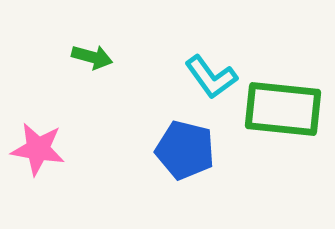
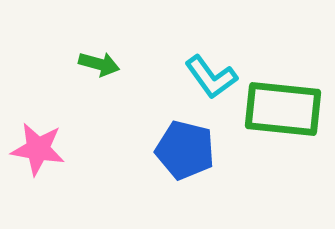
green arrow: moved 7 px right, 7 px down
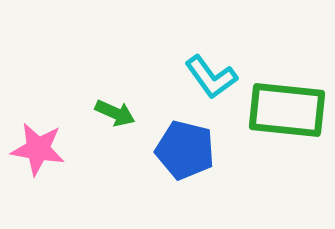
green arrow: moved 16 px right, 49 px down; rotated 9 degrees clockwise
green rectangle: moved 4 px right, 1 px down
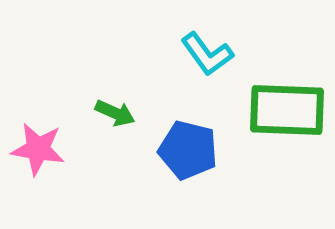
cyan L-shape: moved 4 px left, 23 px up
green rectangle: rotated 4 degrees counterclockwise
blue pentagon: moved 3 px right
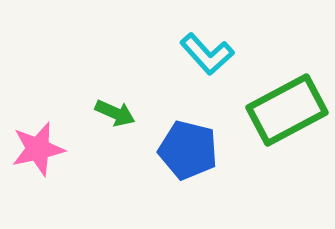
cyan L-shape: rotated 6 degrees counterclockwise
green rectangle: rotated 30 degrees counterclockwise
pink star: rotated 22 degrees counterclockwise
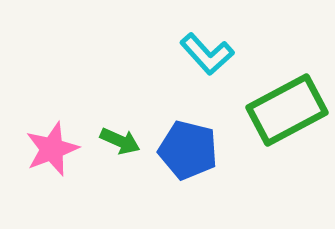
green arrow: moved 5 px right, 28 px down
pink star: moved 14 px right; rotated 8 degrees counterclockwise
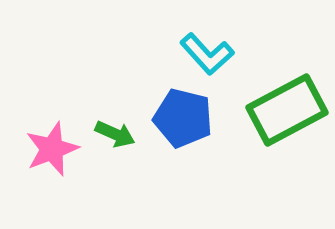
green arrow: moved 5 px left, 7 px up
blue pentagon: moved 5 px left, 32 px up
